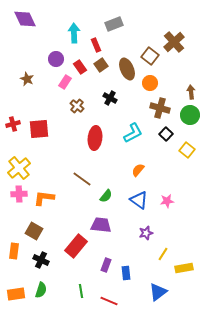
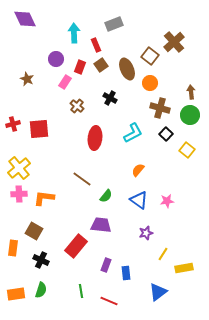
red rectangle at (80, 67): rotated 56 degrees clockwise
orange rectangle at (14, 251): moved 1 px left, 3 px up
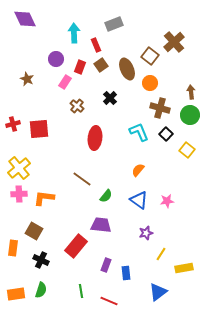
black cross at (110, 98): rotated 16 degrees clockwise
cyan L-shape at (133, 133): moved 6 px right, 1 px up; rotated 85 degrees counterclockwise
yellow line at (163, 254): moved 2 px left
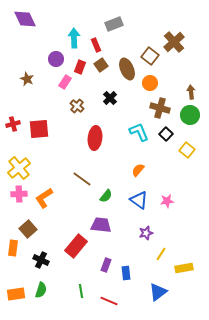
cyan arrow at (74, 33): moved 5 px down
orange L-shape at (44, 198): rotated 40 degrees counterclockwise
brown square at (34, 231): moved 6 px left, 2 px up; rotated 18 degrees clockwise
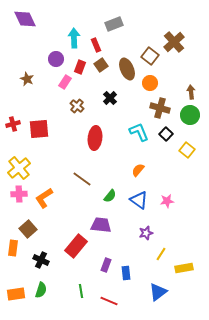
green semicircle at (106, 196): moved 4 px right
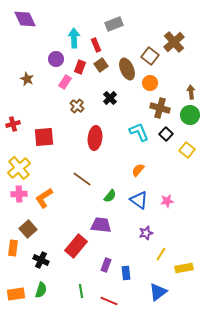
red square at (39, 129): moved 5 px right, 8 px down
